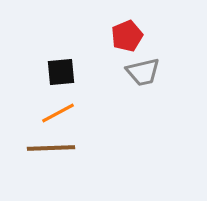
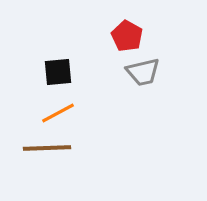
red pentagon: rotated 20 degrees counterclockwise
black square: moved 3 px left
brown line: moved 4 px left
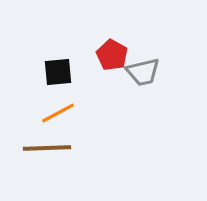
red pentagon: moved 15 px left, 19 px down
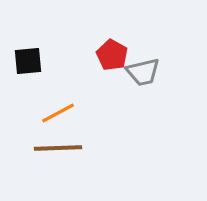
black square: moved 30 px left, 11 px up
brown line: moved 11 px right
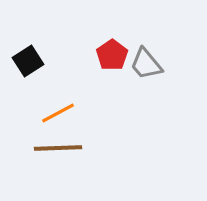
red pentagon: rotated 8 degrees clockwise
black square: rotated 28 degrees counterclockwise
gray trapezoid: moved 3 px right, 8 px up; rotated 63 degrees clockwise
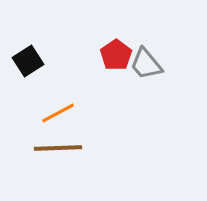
red pentagon: moved 4 px right
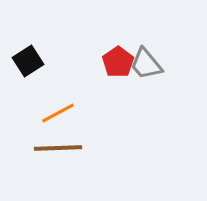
red pentagon: moved 2 px right, 7 px down
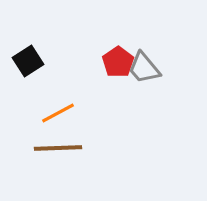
gray trapezoid: moved 2 px left, 4 px down
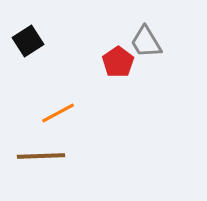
black square: moved 20 px up
gray trapezoid: moved 2 px right, 26 px up; rotated 9 degrees clockwise
brown line: moved 17 px left, 8 px down
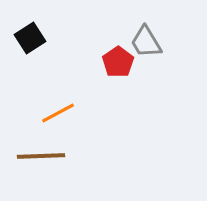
black square: moved 2 px right, 3 px up
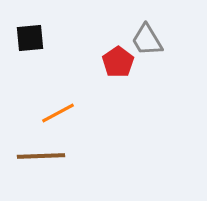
black square: rotated 28 degrees clockwise
gray trapezoid: moved 1 px right, 2 px up
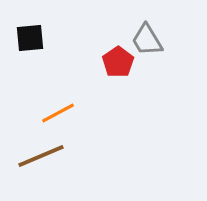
brown line: rotated 21 degrees counterclockwise
